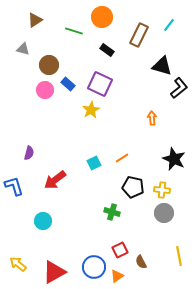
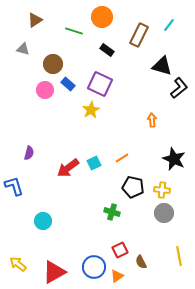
brown circle: moved 4 px right, 1 px up
orange arrow: moved 2 px down
red arrow: moved 13 px right, 12 px up
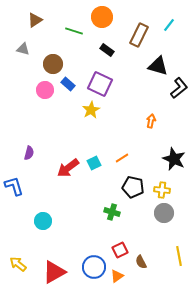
black triangle: moved 4 px left
orange arrow: moved 1 px left, 1 px down; rotated 16 degrees clockwise
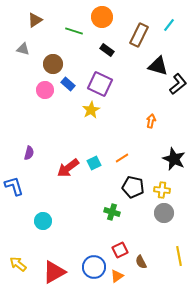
black L-shape: moved 1 px left, 4 px up
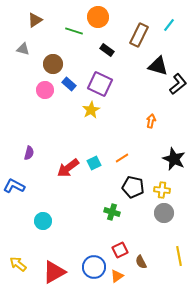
orange circle: moved 4 px left
blue rectangle: moved 1 px right
blue L-shape: rotated 45 degrees counterclockwise
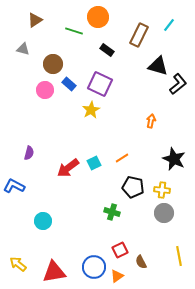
red triangle: rotated 20 degrees clockwise
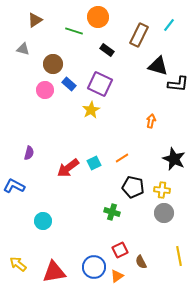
black L-shape: rotated 45 degrees clockwise
